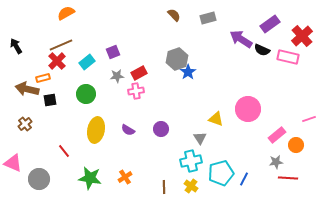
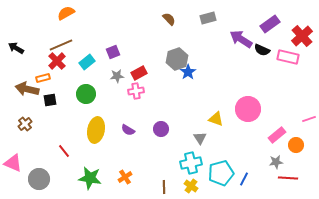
brown semicircle at (174, 15): moved 5 px left, 4 px down
black arrow at (16, 46): moved 2 px down; rotated 28 degrees counterclockwise
cyan cross at (191, 161): moved 2 px down
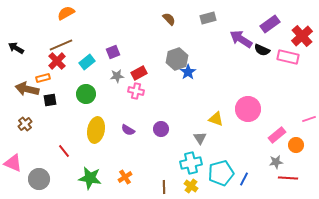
pink cross at (136, 91): rotated 21 degrees clockwise
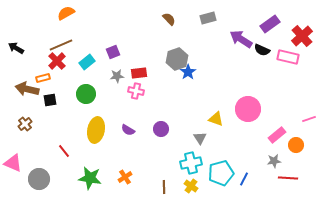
red rectangle at (139, 73): rotated 21 degrees clockwise
gray star at (276, 162): moved 2 px left, 1 px up
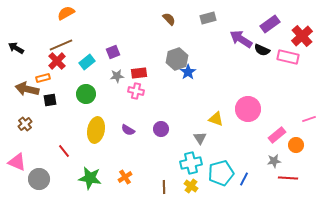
pink triangle at (13, 163): moved 4 px right, 1 px up
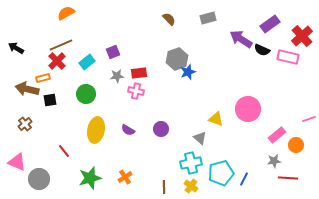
blue star at (188, 72): rotated 14 degrees clockwise
gray triangle at (200, 138): rotated 16 degrees counterclockwise
green star at (90, 178): rotated 25 degrees counterclockwise
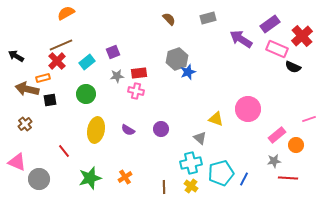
black arrow at (16, 48): moved 8 px down
black semicircle at (262, 50): moved 31 px right, 17 px down
pink rectangle at (288, 57): moved 11 px left, 8 px up; rotated 10 degrees clockwise
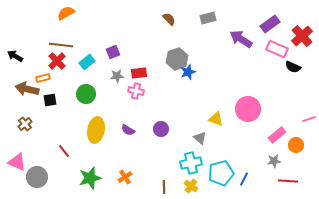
brown line at (61, 45): rotated 30 degrees clockwise
black arrow at (16, 56): moved 1 px left
red line at (288, 178): moved 3 px down
gray circle at (39, 179): moved 2 px left, 2 px up
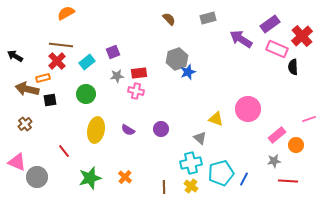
black semicircle at (293, 67): rotated 63 degrees clockwise
orange cross at (125, 177): rotated 16 degrees counterclockwise
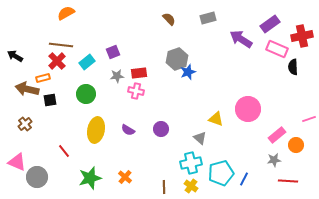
red cross at (302, 36): rotated 30 degrees clockwise
gray star at (274, 161): moved 1 px up
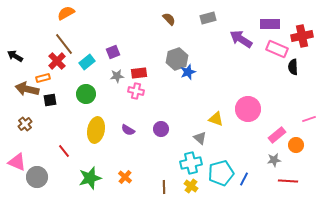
purple rectangle at (270, 24): rotated 36 degrees clockwise
brown line at (61, 45): moved 3 px right, 1 px up; rotated 45 degrees clockwise
